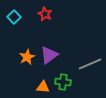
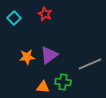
cyan square: moved 1 px down
orange star: rotated 21 degrees clockwise
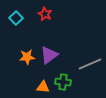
cyan square: moved 2 px right
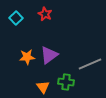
green cross: moved 3 px right
orange triangle: rotated 48 degrees clockwise
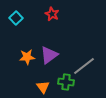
red star: moved 7 px right
gray line: moved 6 px left, 2 px down; rotated 15 degrees counterclockwise
